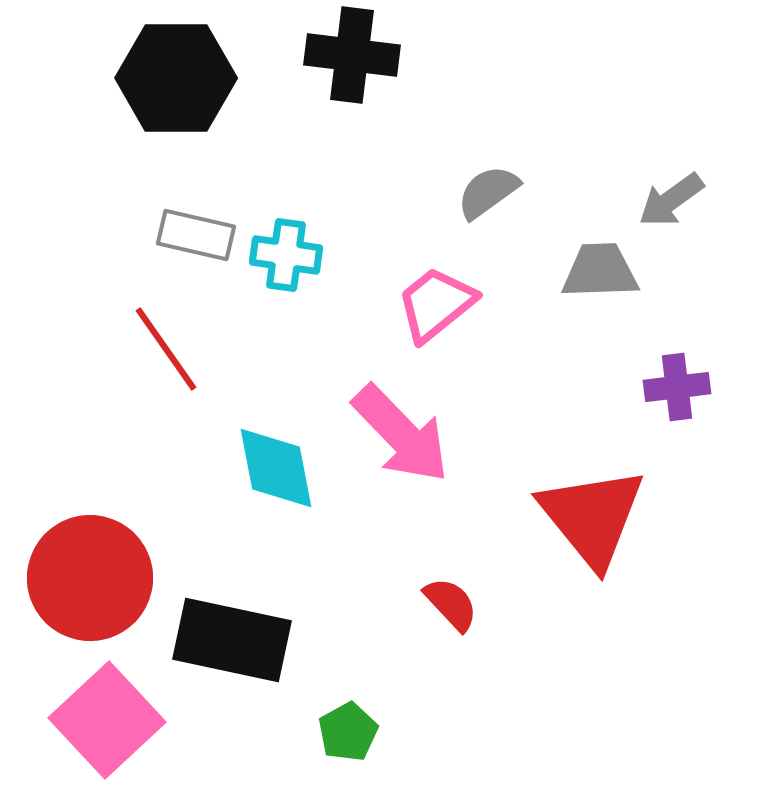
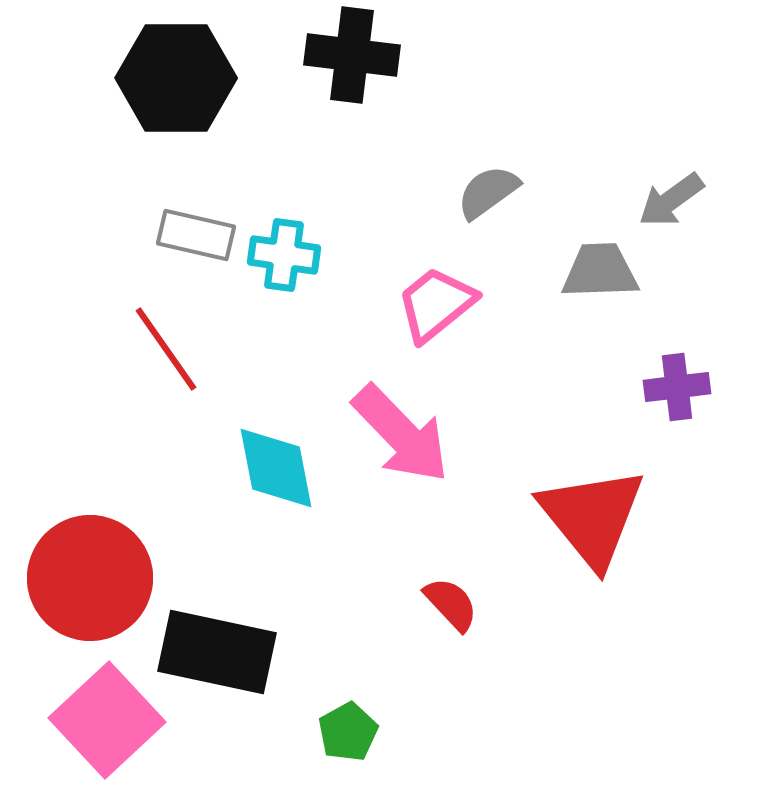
cyan cross: moved 2 px left
black rectangle: moved 15 px left, 12 px down
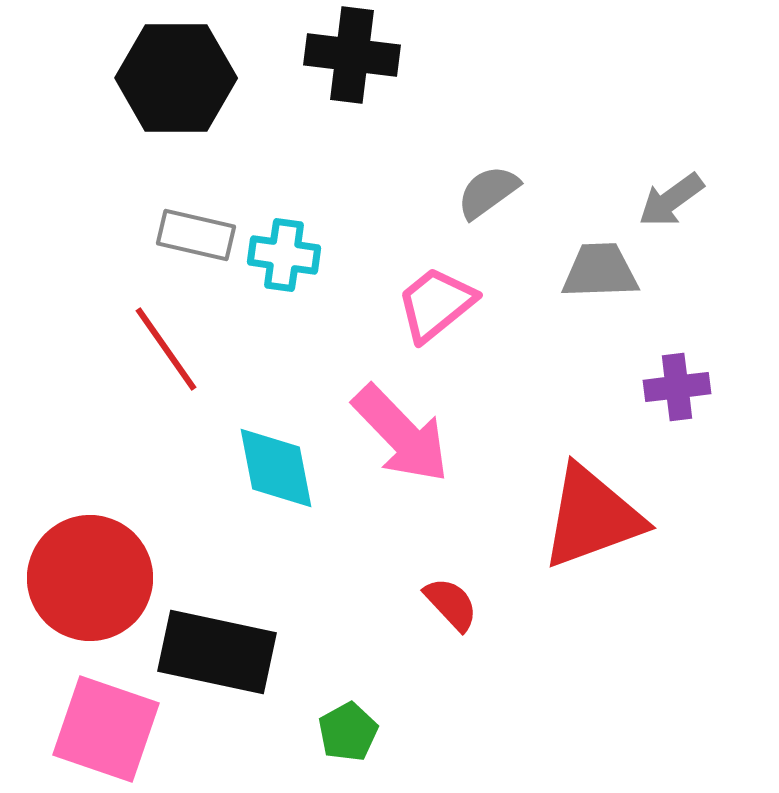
red triangle: rotated 49 degrees clockwise
pink square: moved 1 px left, 9 px down; rotated 28 degrees counterclockwise
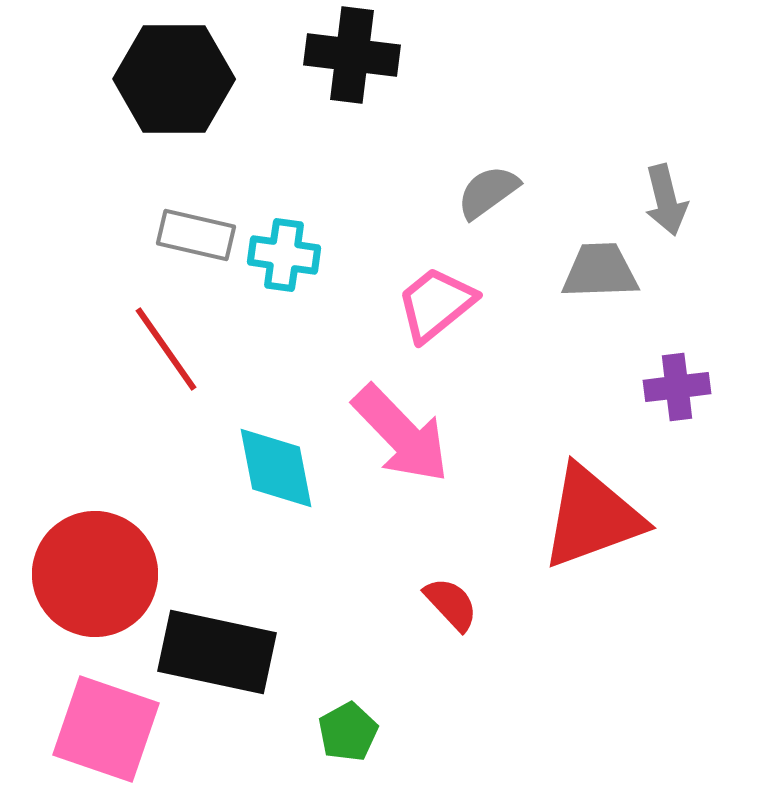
black hexagon: moved 2 px left, 1 px down
gray arrow: moved 5 px left; rotated 68 degrees counterclockwise
red circle: moved 5 px right, 4 px up
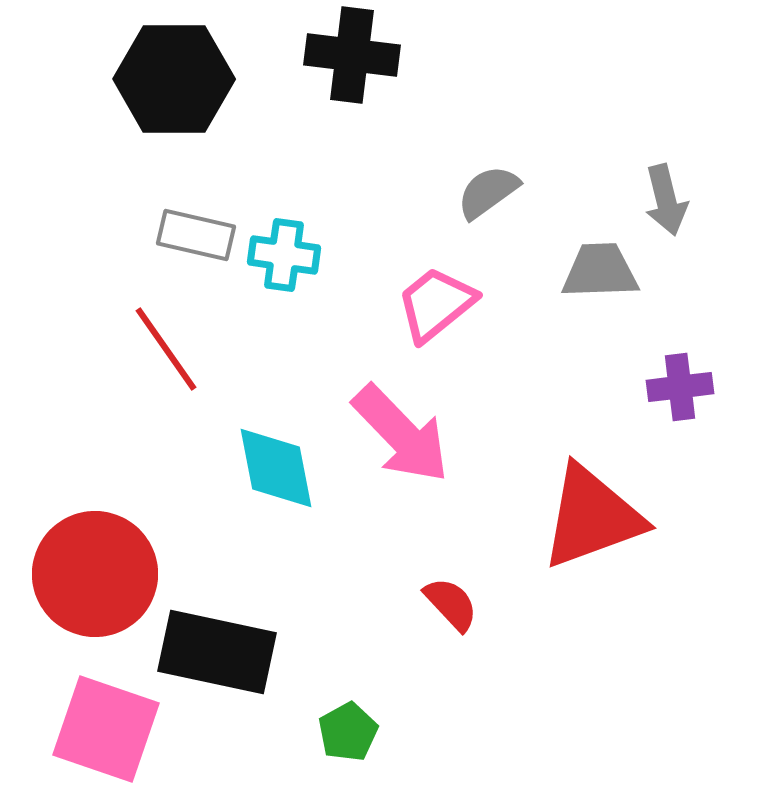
purple cross: moved 3 px right
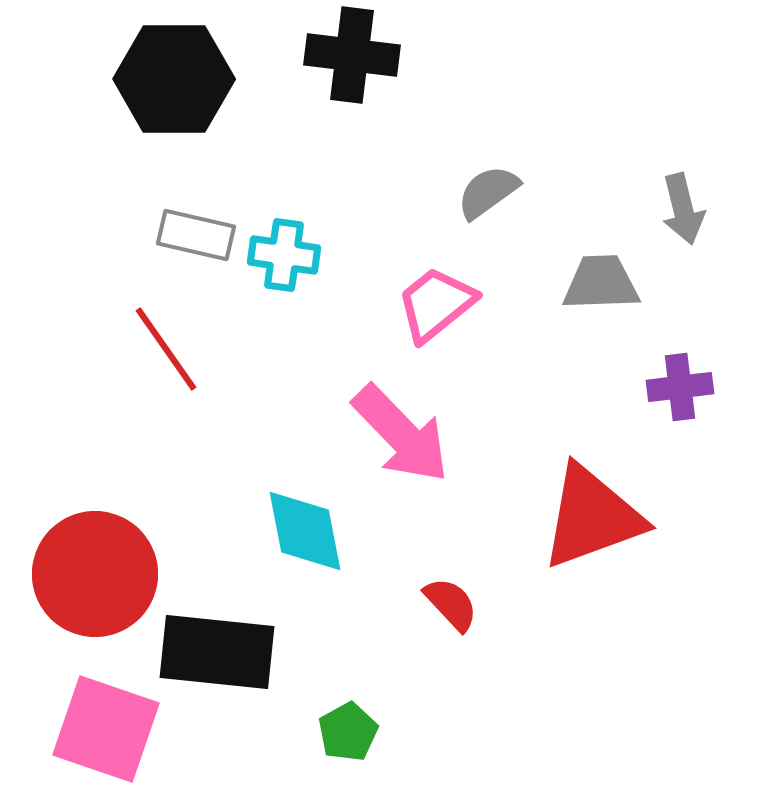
gray arrow: moved 17 px right, 9 px down
gray trapezoid: moved 1 px right, 12 px down
cyan diamond: moved 29 px right, 63 px down
black rectangle: rotated 6 degrees counterclockwise
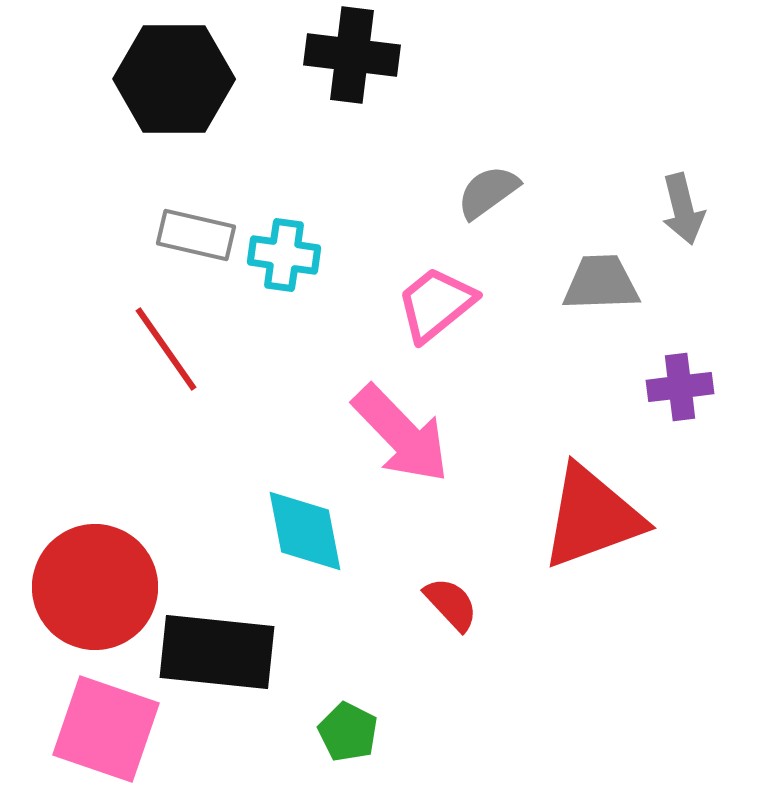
red circle: moved 13 px down
green pentagon: rotated 16 degrees counterclockwise
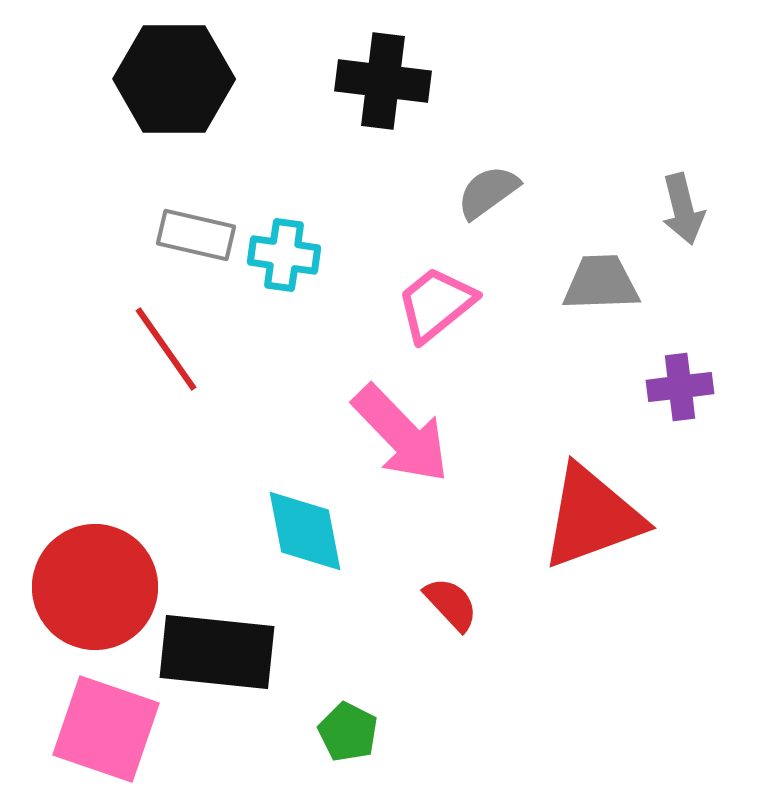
black cross: moved 31 px right, 26 px down
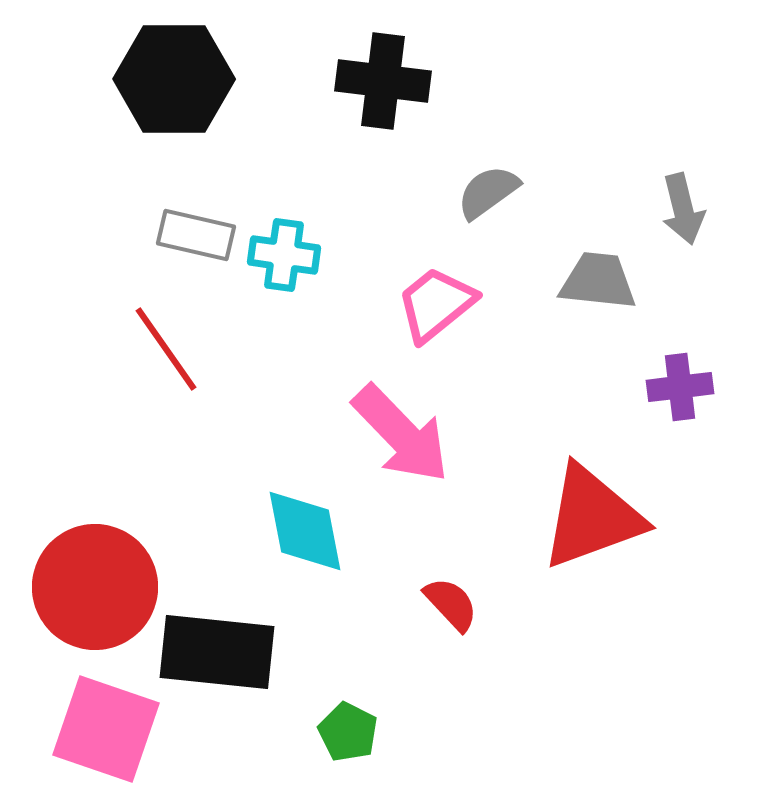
gray trapezoid: moved 3 px left, 2 px up; rotated 8 degrees clockwise
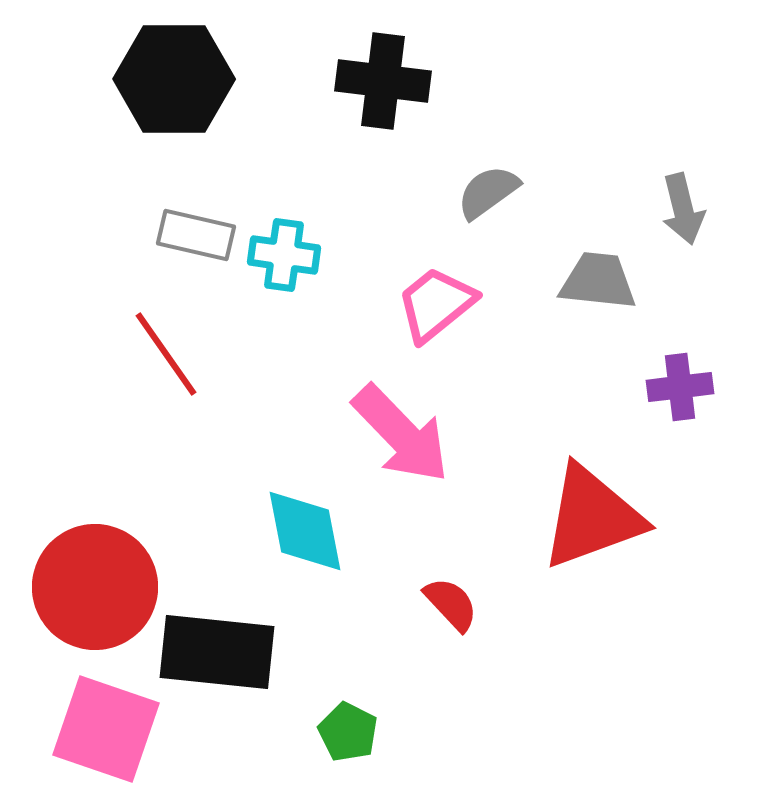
red line: moved 5 px down
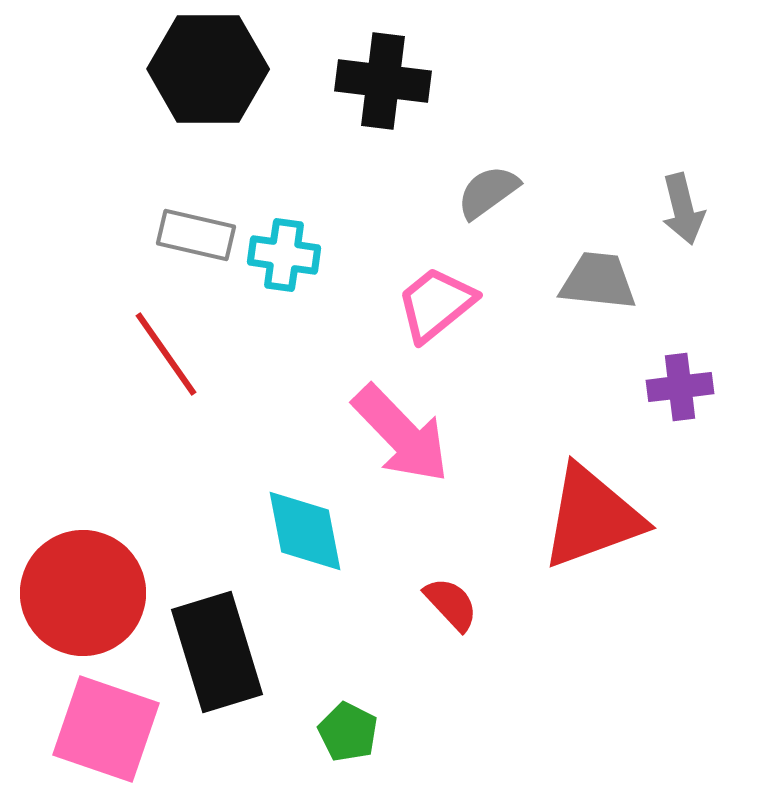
black hexagon: moved 34 px right, 10 px up
red circle: moved 12 px left, 6 px down
black rectangle: rotated 67 degrees clockwise
